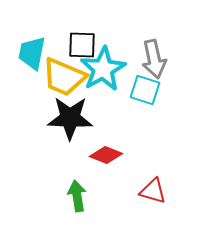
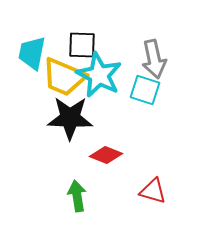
cyan star: moved 4 px left, 6 px down; rotated 15 degrees counterclockwise
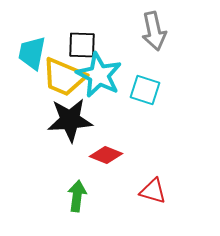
gray arrow: moved 28 px up
black star: moved 2 px down; rotated 6 degrees counterclockwise
green arrow: rotated 16 degrees clockwise
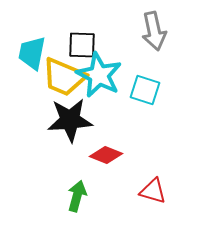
green arrow: rotated 8 degrees clockwise
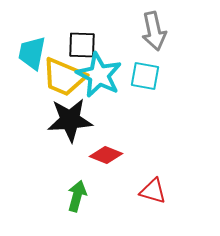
cyan square: moved 14 px up; rotated 8 degrees counterclockwise
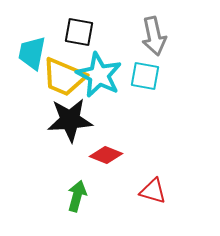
gray arrow: moved 5 px down
black square: moved 3 px left, 13 px up; rotated 8 degrees clockwise
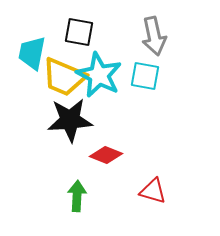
green arrow: rotated 12 degrees counterclockwise
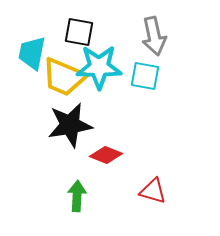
cyan star: moved 8 px up; rotated 27 degrees counterclockwise
black star: moved 5 px down; rotated 6 degrees counterclockwise
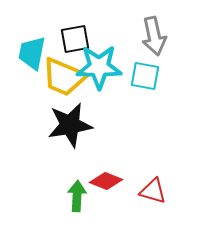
black square: moved 4 px left, 7 px down; rotated 20 degrees counterclockwise
red diamond: moved 26 px down
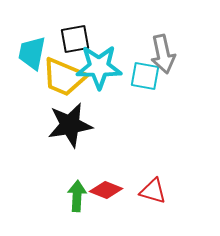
gray arrow: moved 9 px right, 18 px down
red diamond: moved 9 px down
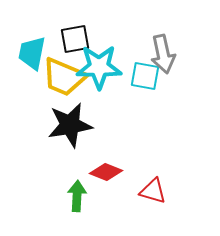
red diamond: moved 18 px up
